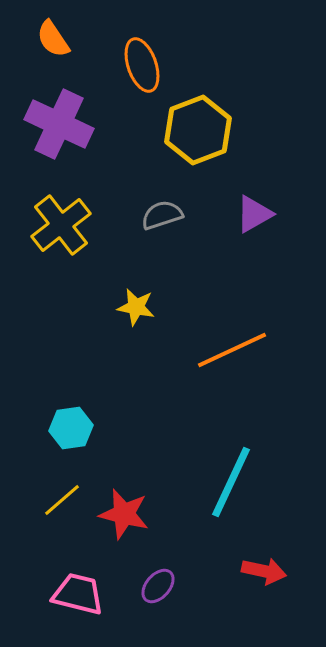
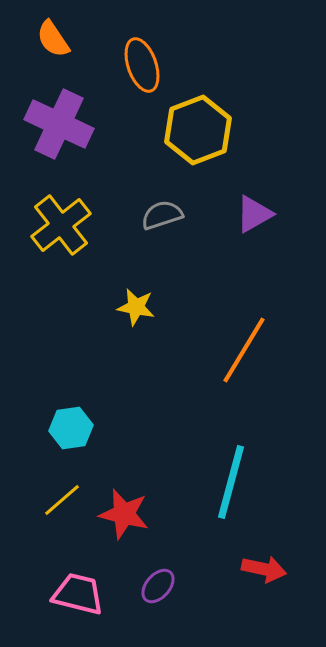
orange line: moved 12 px right; rotated 34 degrees counterclockwise
cyan line: rotated 10 degrees counterclockwise
red arrow: moved 2 px up
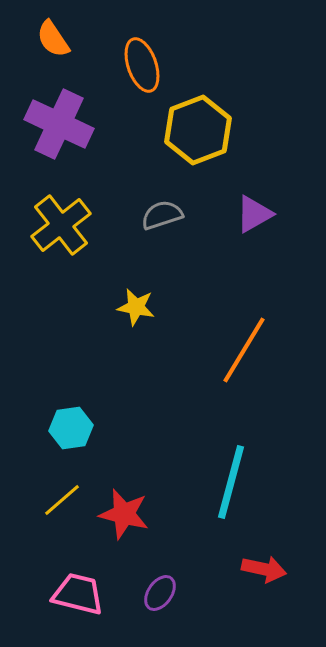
purple ellipse: moved 2 px right, 7 px down; rotated 6 degrees counterclockwise
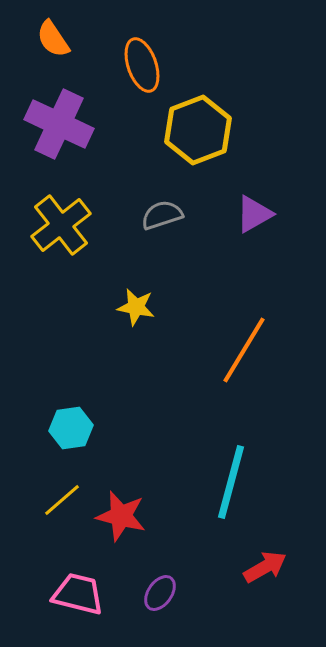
red star: moved 3 px left, 2 px down
red arrow: moved 1 px right, 2 px up; rotated 42 degrees counterclockwise
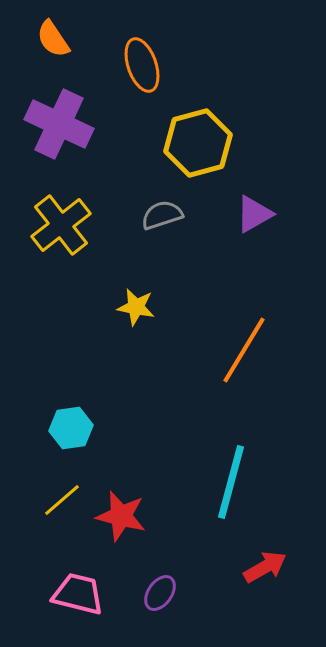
yellow hexagon: moved 13 px down; rotated 6 degrees clockwise
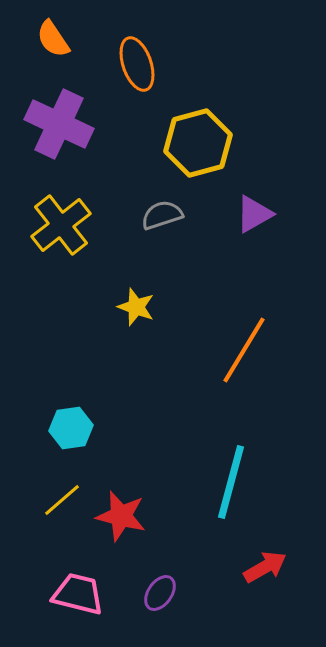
orange ellipse: moved 5 px left, 1 px up
yellow star: rotated 9 degrees clockwise
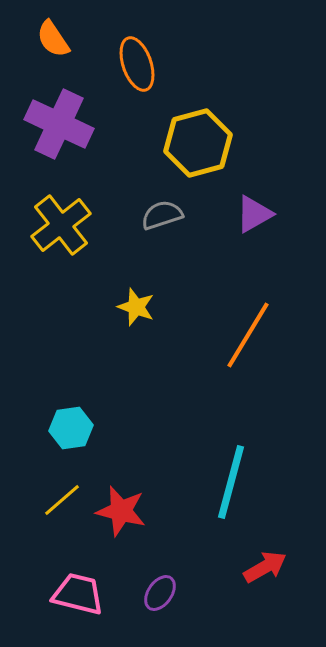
orange line: moved 4 px right, 15 px up
red star: moved 5 px up
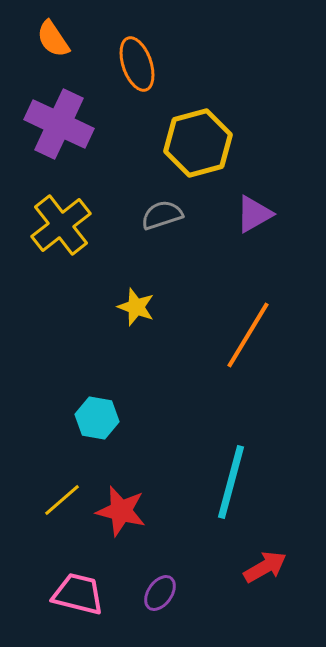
cyan hexagon: moved 26 px right, 10 px up; rotated 18 degrees clockwise
